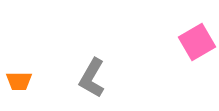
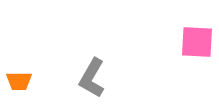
pink square: rotated 33 degrees clockwise
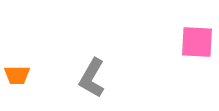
orange trapezoid: moved 2 px left, 6 px up
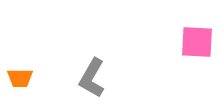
orange trapezoid: moved 3 px right, 3 px down
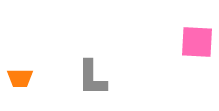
gray L-shape: rotated 30 degrees counterclockwise
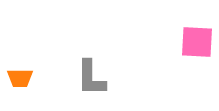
gray L-shape: moved 1 px left
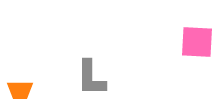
orange trapezoid: moved 12 px down
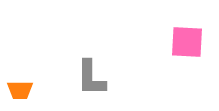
pink square: moved 10 px left
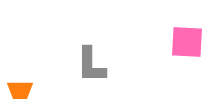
gray L-shape: moved 13 px up
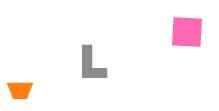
pink square: moved 10 px up
